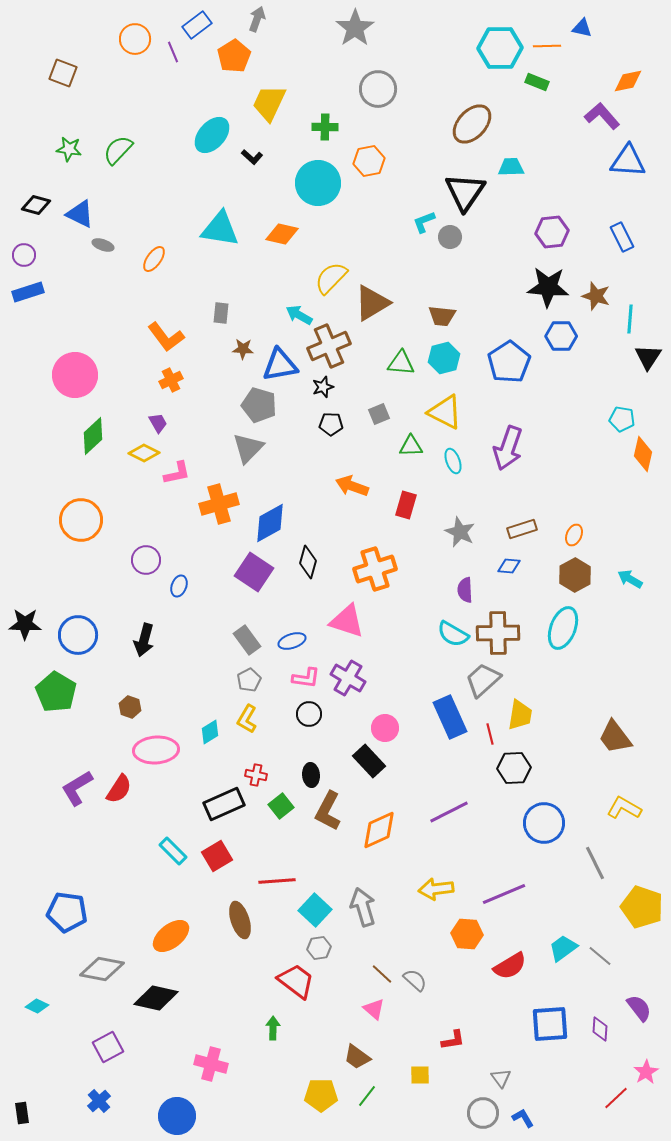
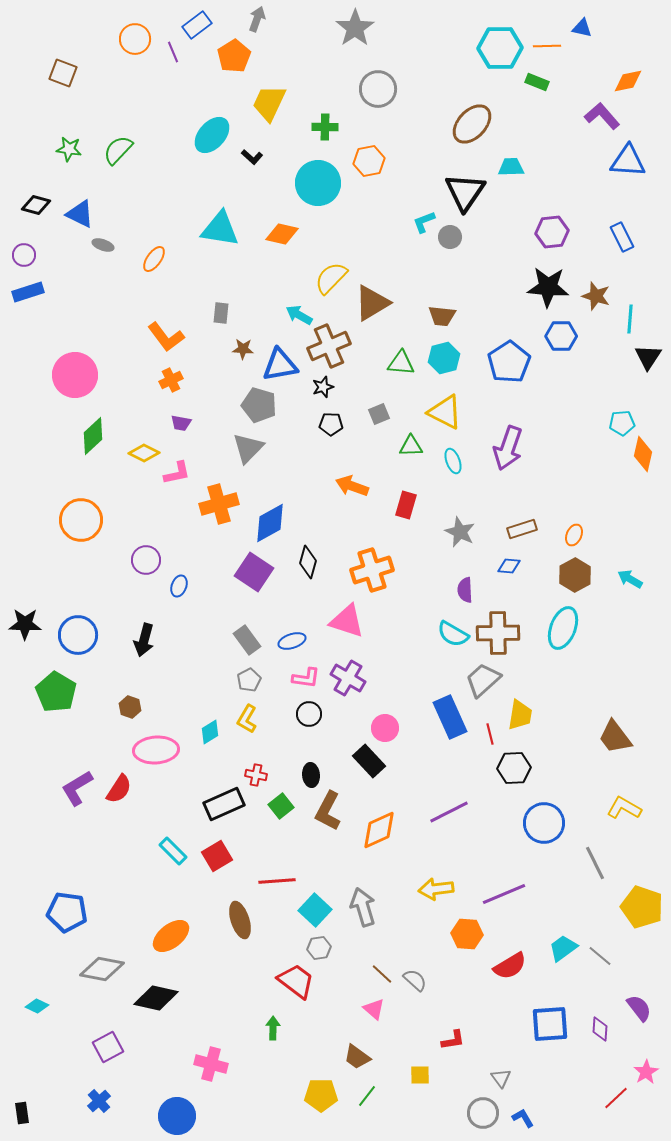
cyan pentagon at (622, 419): moved 4 px down; rotated 15 degrees counterclockwise
purple trapezoid at (158, 423): moved 23 px right; rotated 130 degrees clockwise
orange cross at (375, 569): moved 3 px left, 1 px down
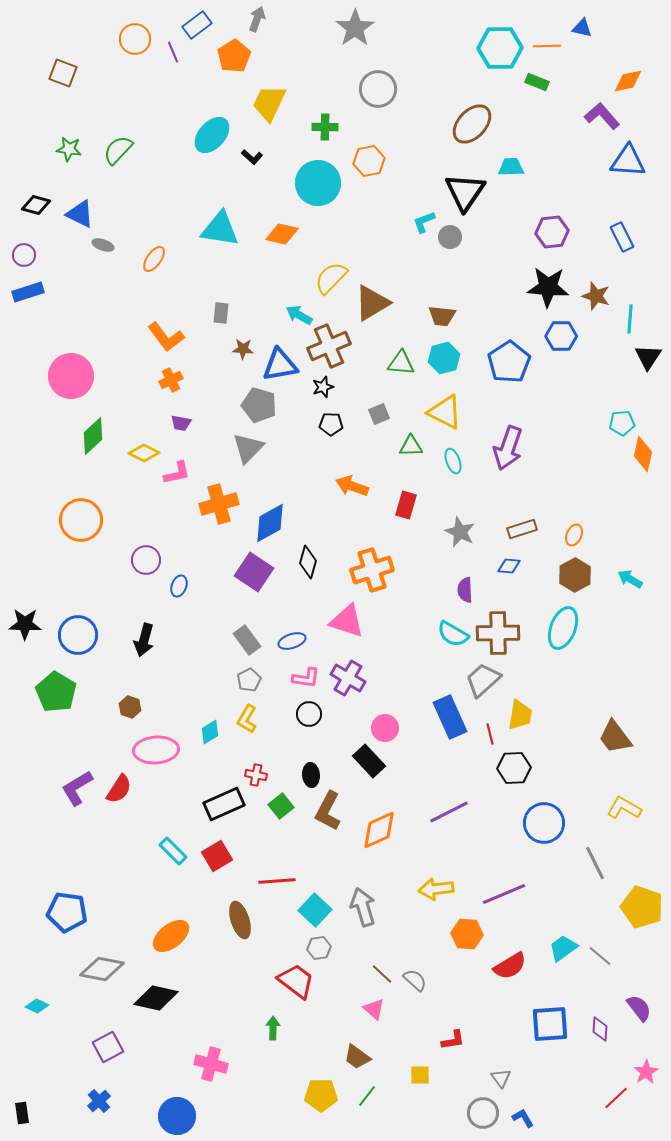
pink circle at (75, 375): moved 4 px left, 1 px down
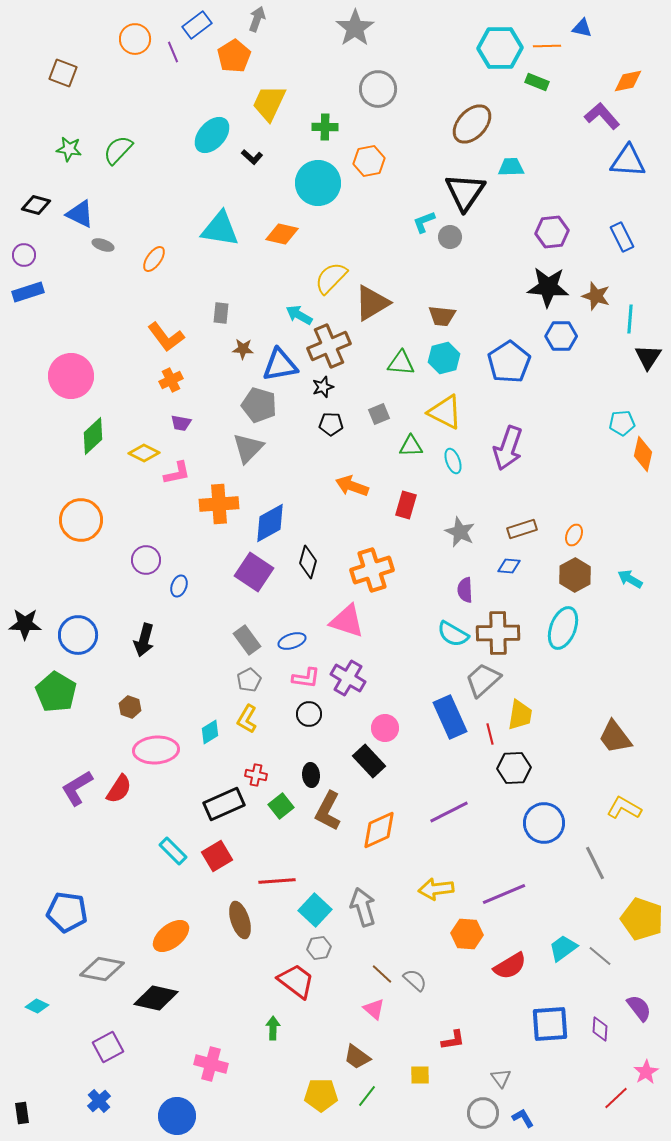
orange cross at (219, 504): rotated 12 degrees clockwise
yellow pentagon at (642, 907): moved 12 px down
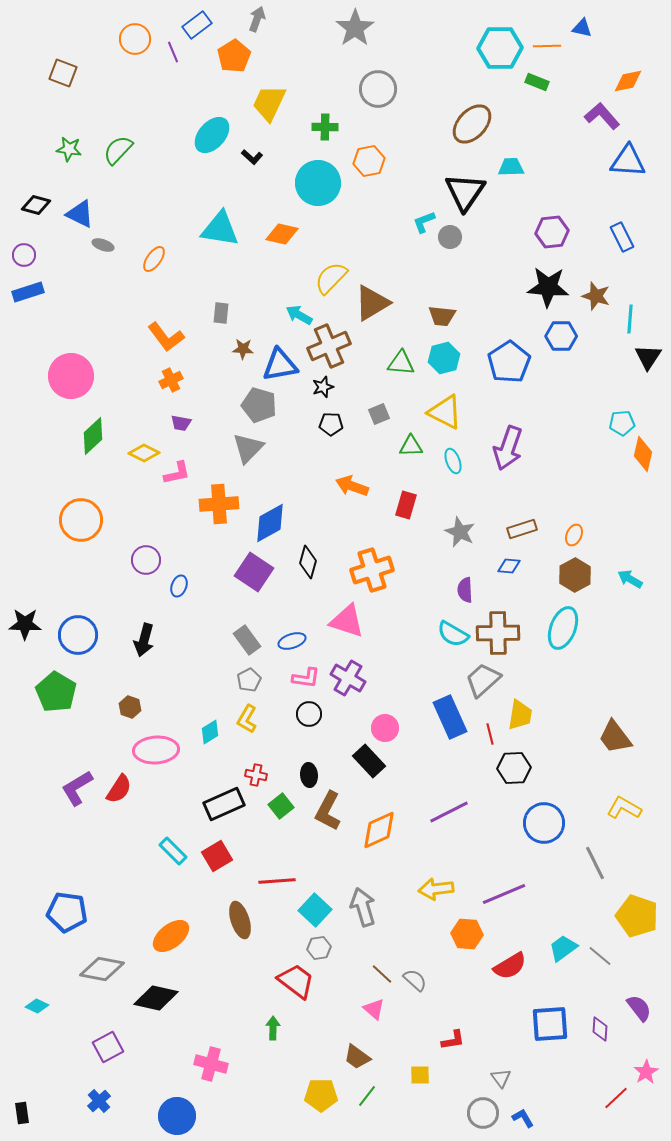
black ellipse at (311, 775): moved 2 px left
yellow pentagon at (642, 919): moved 5 px left, 3 px up
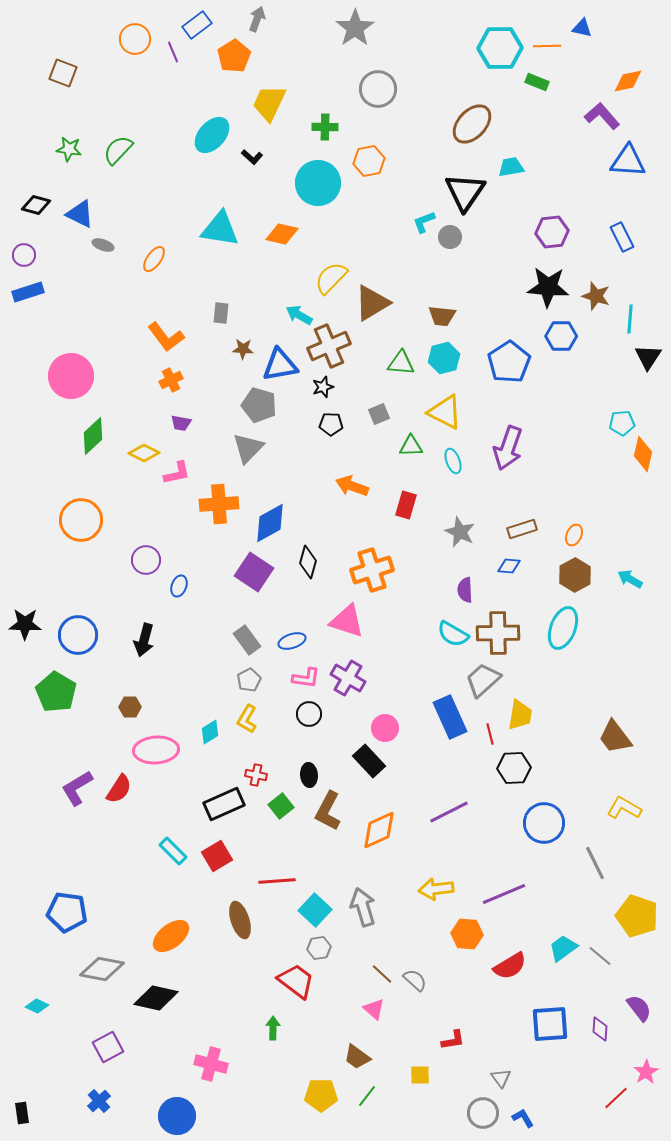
cyan trapezoid at (511, 167): rotated 8 degrees counterclockwise
brown hexagon at (130, 707): rotated 20 degrees counterclockwise
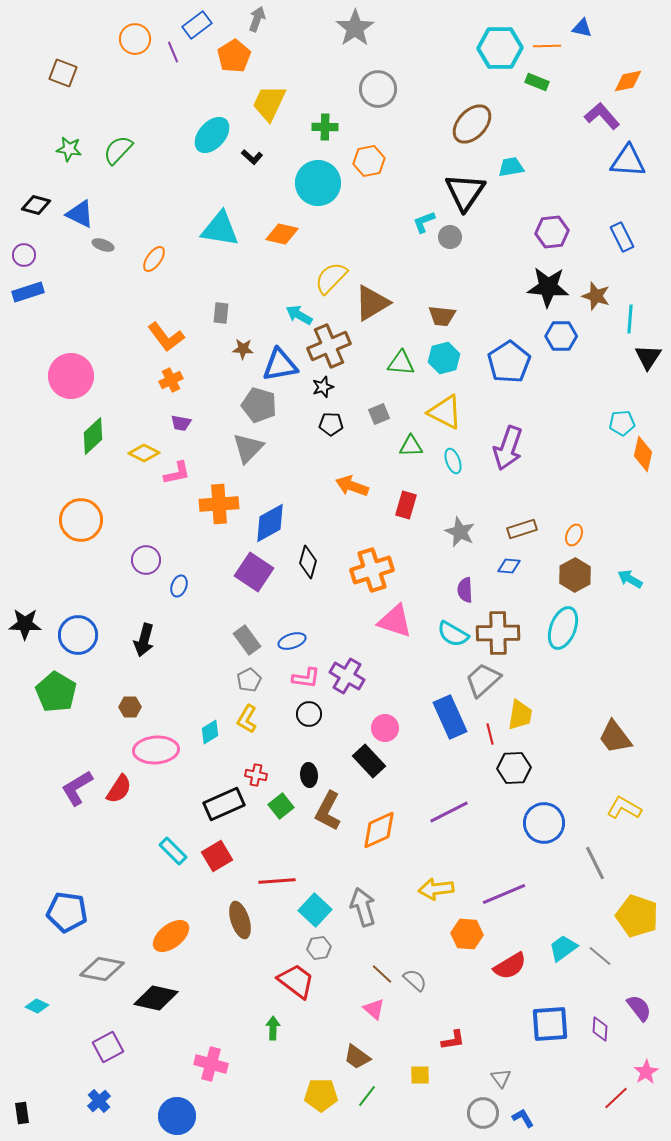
pink triangle at (347, 621): moved 48 px right
purple cross at (348, 678): moved 1 px left, 2 px up
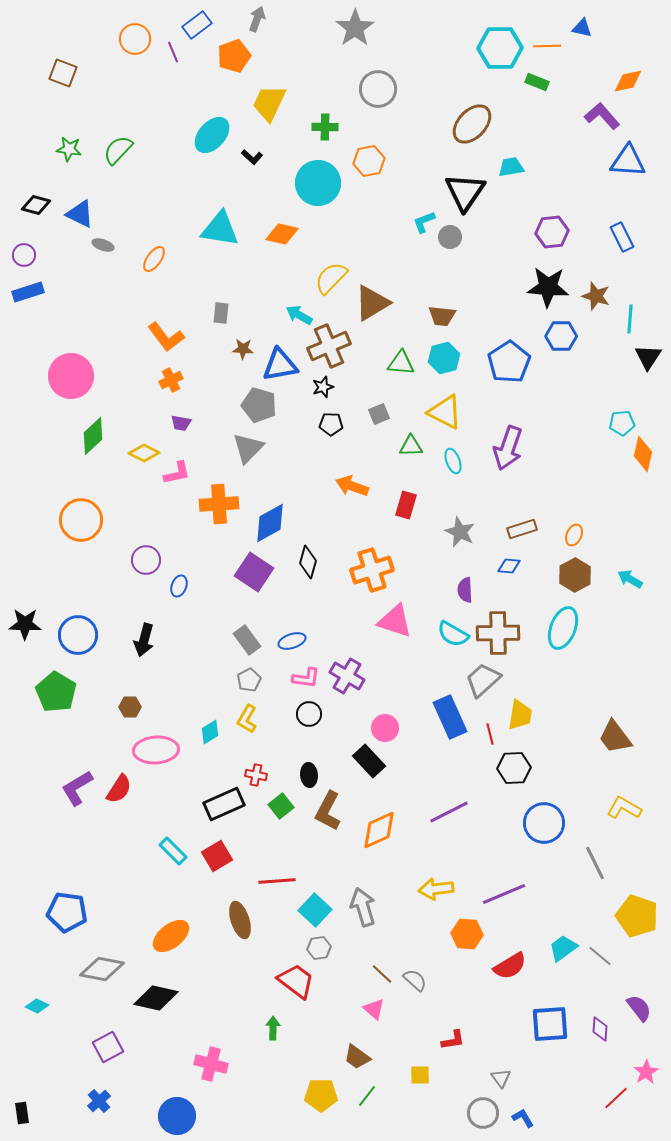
orange pentagon at (234, 56): rotated 12 degrees clockwise
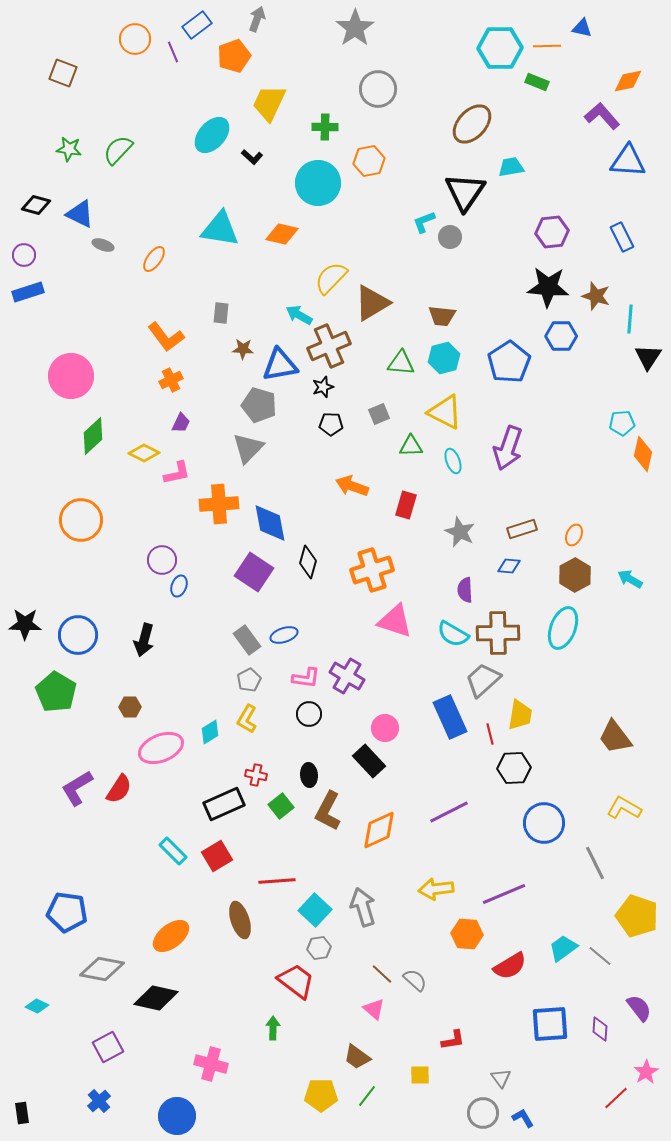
purple trapezoid at (181, 423): rotated 75 degrees counterclockwise
blue diamond at (270, 523): rotated 72 degrees counterclockwise
purple circle at (146, 560): moved 16 px right
blue ellipse at (292, 641): moved 8 px left, 6 px up
pink ellipse at (156, 750): moved 5 px right, 2 px up; rotated 18 degrees counterclockwise
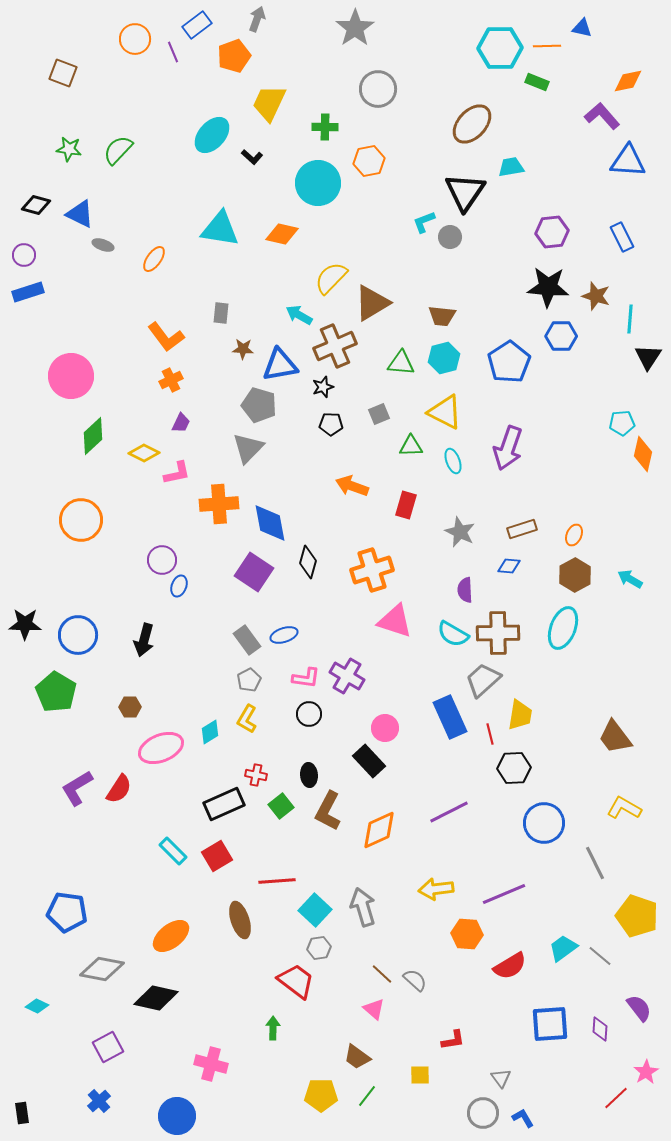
brown cross at (329, 346): moved 6 px right
